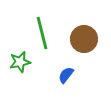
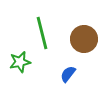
blue semicircle: moved 2 px right, 1 px up
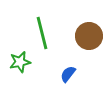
brown circle: moved 5 px right, 3 px up
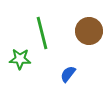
brown circle: moved 5 px up
green star: moved 3 px up; rotated 15 degrees clockwise
